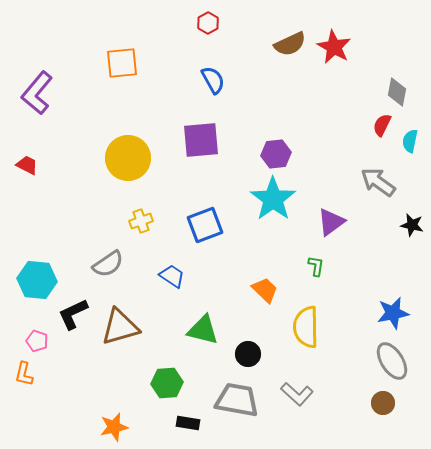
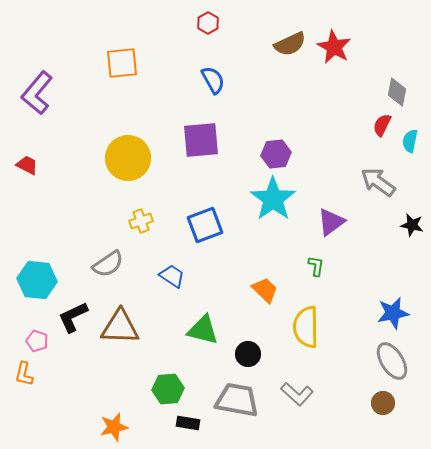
black L-shape: moved 3 px down
brown triangle: rotated 18 degrees clockwise
green hexagon: moved 1 px right, 6 px down
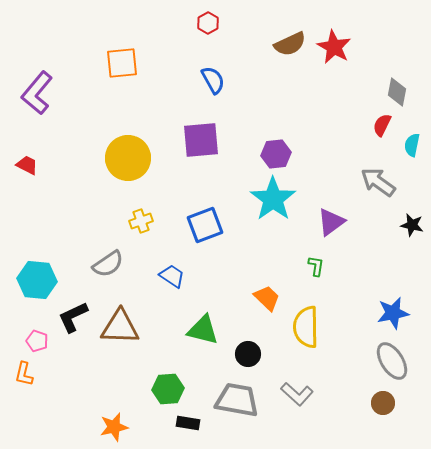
cyan semicircle: moved 2 px right, 4 px down
orange trapezoid: moved 2 px right, 8 px down
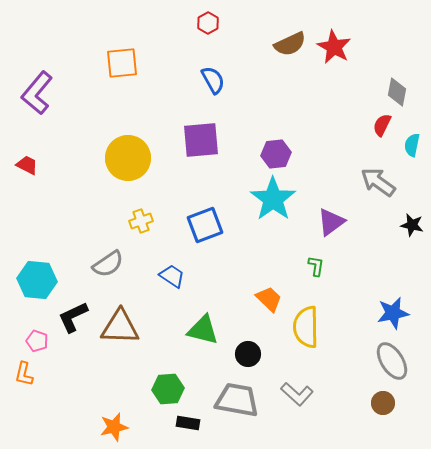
orange trapezoid: moved 2 px right, 1 px down
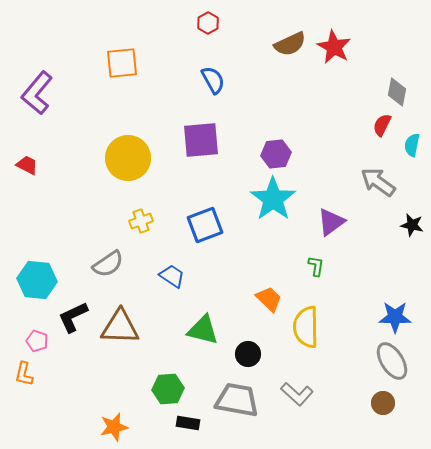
blue star: moved 2 px right, 4 px down; rotated 12 degrees clockwise
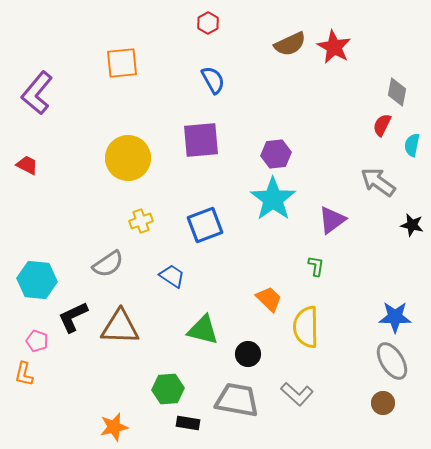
purple triangle: moved 1 px right, 2 px up
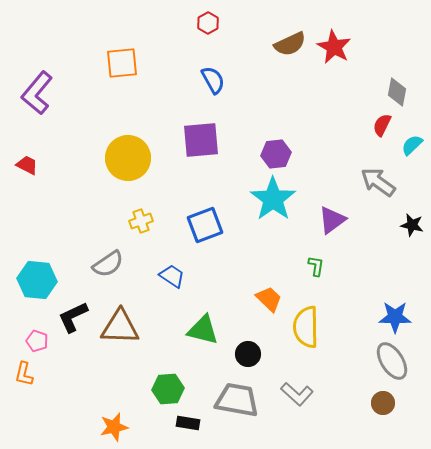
cyan semicircle: rotated 35 degrees clockwise
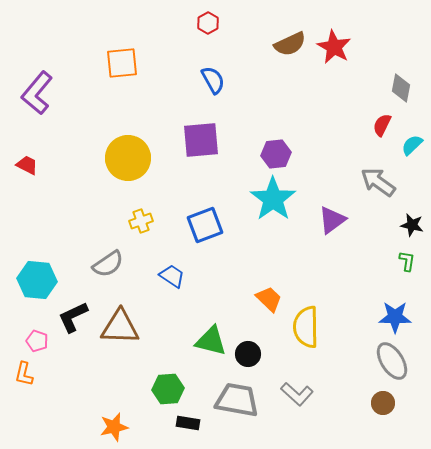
gray diamond: moved 4 px right, 4 px up
green L-shape: moved 91 px right, 5 px up
green triangle: moved 8 px right, 11 px down
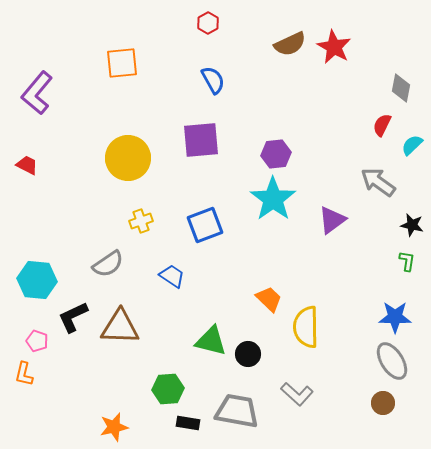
gray trapezoid: moved 11 px down
